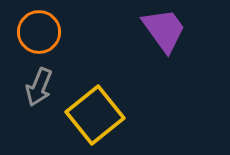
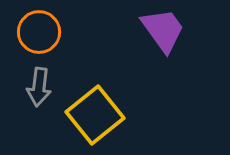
purple trapezoid: moved 1 px left
gray arrow: rotated 15 degrees counterclockwise
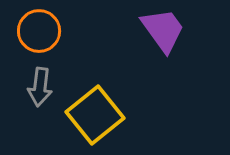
orange circle: moved 1 px up
gray arrow: moved 1 px right
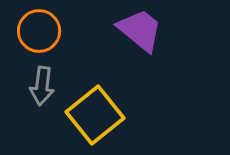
purple trapezoid: moved 23 px left; rotated 15 degrees counterclockwise
gray arrow: moved 2 px right, 1 px up
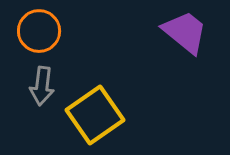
purple trapezoid: moved 45 px right, 2 px down
yellow square: rotated 4 degrees clockwise
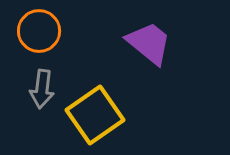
purple trapezoid: moved 36 px left, 11 px down
gray arrow: moved 3 px down
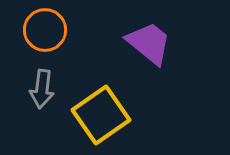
orange circle: moved 6 px right, 1 px up
yellow square: moved 6 px right
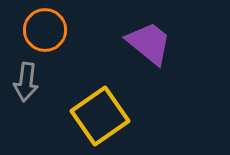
gray arrow: moved 16 px left, 7 px up
yellow square: moved 1 px left, 1 px down
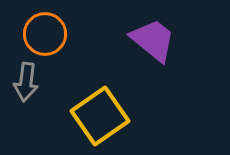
orange circle: moved 4 px down
purple trapezoid: moved 4 px right, 3 px up
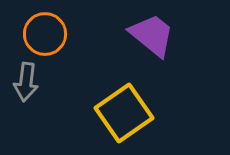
purple trapezoid: moved 1 px left, 5 px up
yellow square: moved 24 px right, 3 px up
